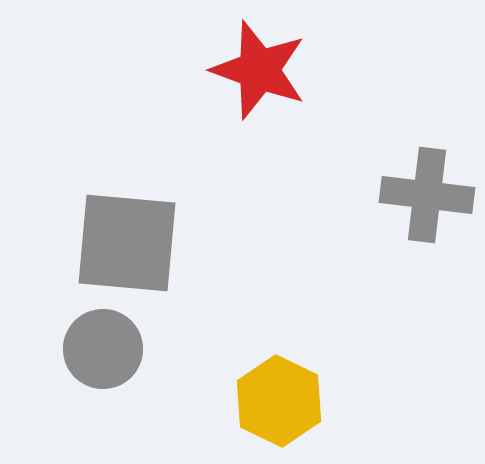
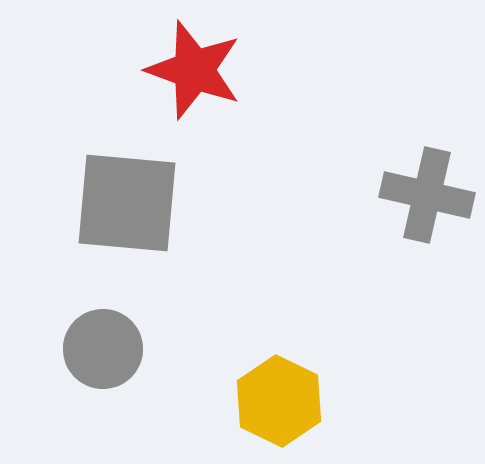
red star: moved 65 px left
gray cross: rotated 6 degrees clockwise
gray square: moved 40 px up
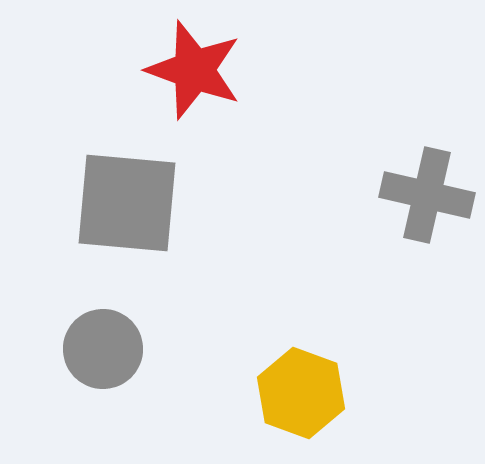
yellow hexagon: moved 22 px right, 8 px up; rotated 6 degrees counterclockwise
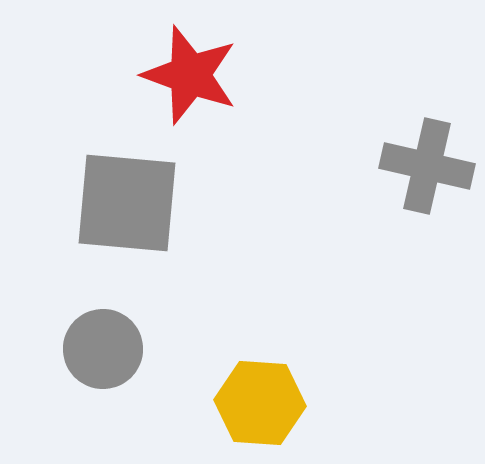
red star: moved 4 px left, 5 px down
gray cross: moved 29 px up
yellow hexagon: moved 41 px left, 10 px down; rotated 16 degrees counterclockwise
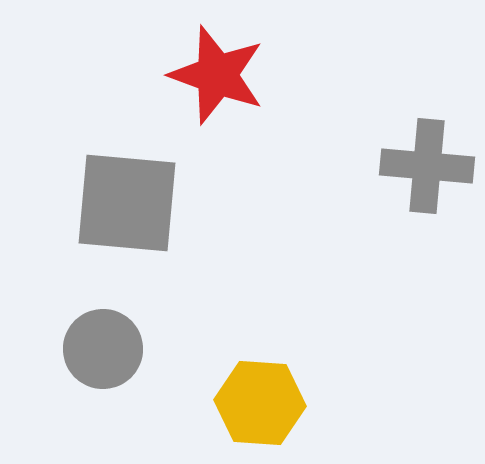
red star: moved 27 px right
gray cross: rotated 8 degrees counterclockwise
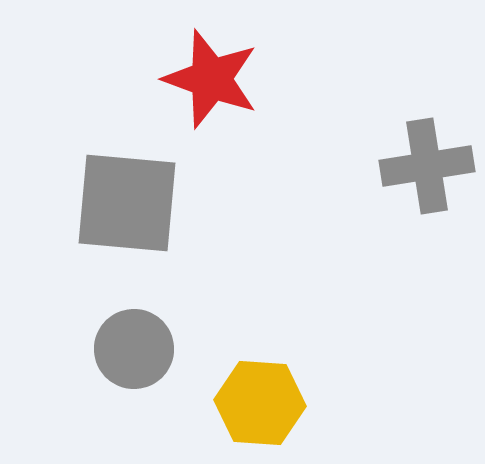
red star: moved 6 px left, 4 px down
gray cross: rotated 14 degrees counterclockwise
gray circle: moved 31 px right
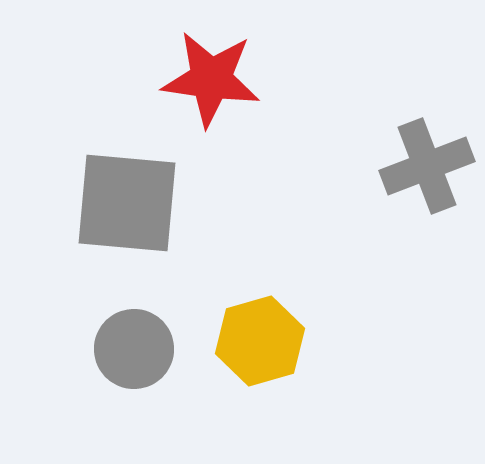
red star: rotated 12 degrees counterclockwise
gray cross: rotated 12 degrees counterclockwise
yellow hexagon: moved 62 px up; rotated 20 degrees counterclockwise
